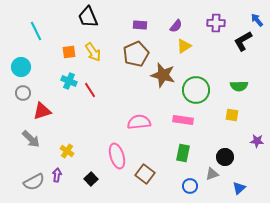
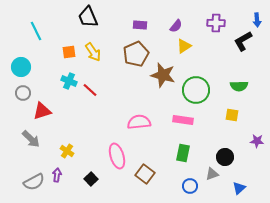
blue arrow: rotated 144 degrees counterclockwise
red line: rotated 14 degrees counterclockwise
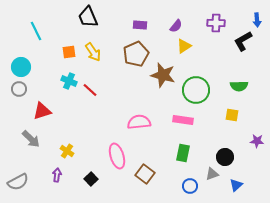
gray circle: moved 4 px left, 4 px up
gray semicircle: moved 16 px left
blue triangle: moved 3 px left, 3 px up
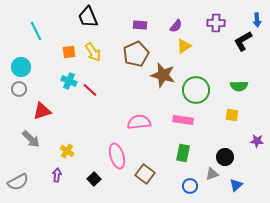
black square: moved 3 px right
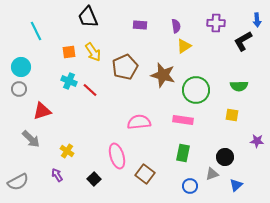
purple semicircle: rotated 48 degrees counterclockwise
brown pentagon: moved 11 px left, 13 px down
purple arrow: rotated 40 degrees counterclockwise
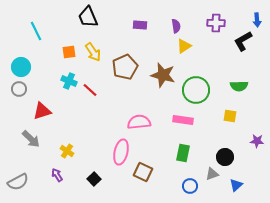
yellow square: moved 2 px left, 1 px down
pink ellipse: moved 4 px right, 4 px up; rotated 30 degrees clockwise
brown square: moved 2 px left, 2 px up; rotated 12 degrees counterclockwise
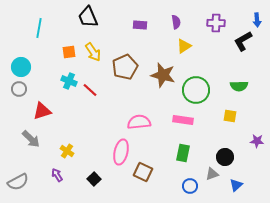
purple semicircle: moved 4 px up
cyan line: moved 3 px right, 3 px up; rotated 36 degrees clockwise
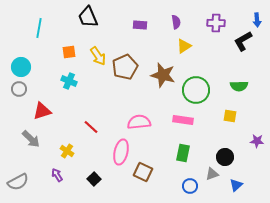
yellow arrow: moved 5 px right, 4 px down
red line: moved 1 px right, 37 px down
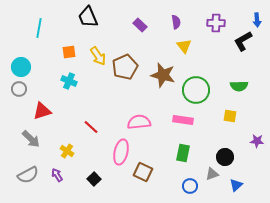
purple rectangle: rotated 40 degrees clockwise
yellow triangle: rotated 35 degrees counterclockwise
gray semicircle: moved 10 px right, 7 px up
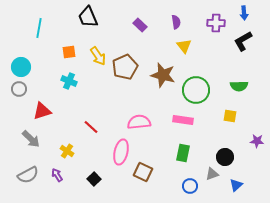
blue arrow: moved 13 px left, 7 px up
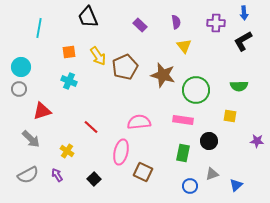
black circle: moved 16 px left, 16 px up
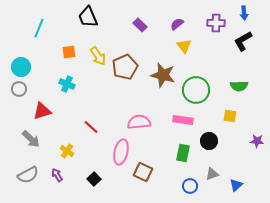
purple semicircle: moved 1 px right, 2 px down; rotated 120 degrees counterclockwise
cyan line: rotated 12 degrees clockwise
cyan cross: moved 2 px left, 3 px down
